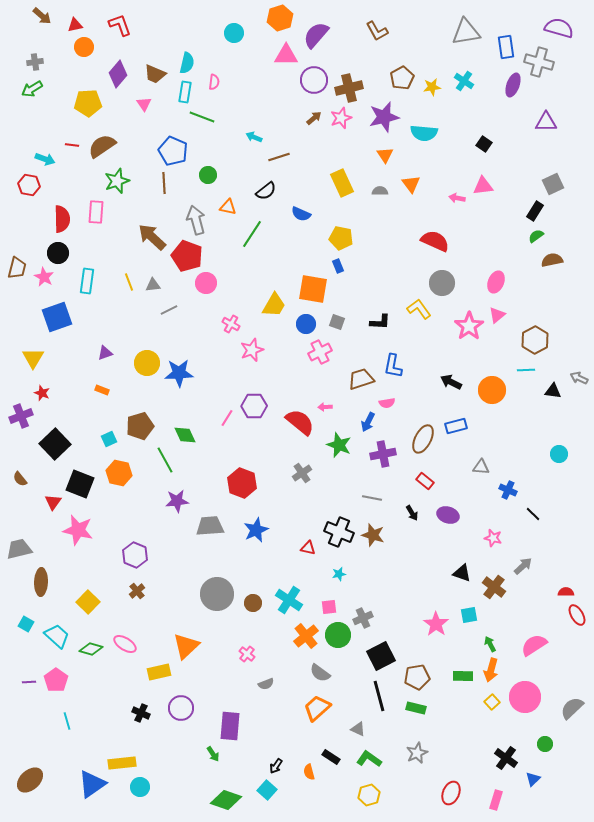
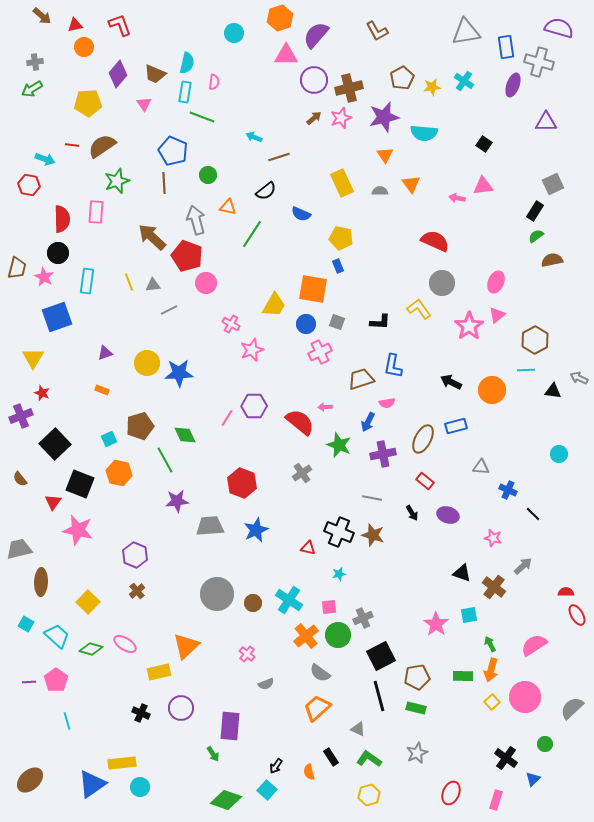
black rectangle at (331, 757): rotated 24 degrees clockwise
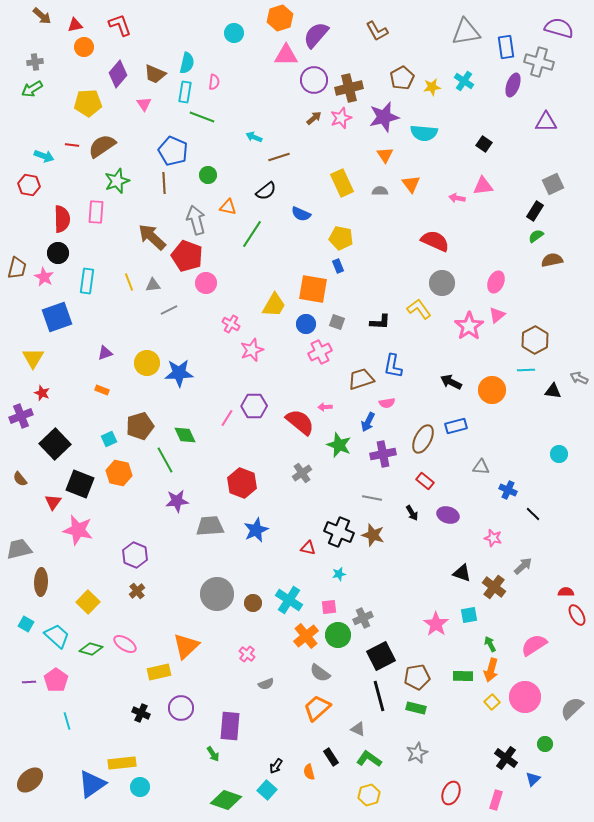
cyan arrow at (45, 159): moved 1 px left, 3 px up
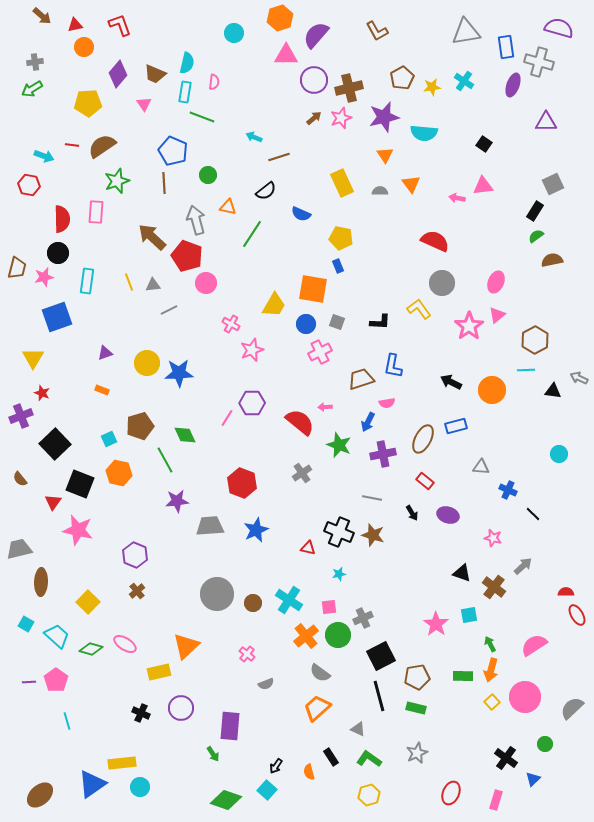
pink star at (44, 277): rotated 30 degrees clockwise
purple hexagon at (254, 406): moved 2 px left, 3 px up
brown ellipse at (30, 780): moved 10 px right, 15 px down
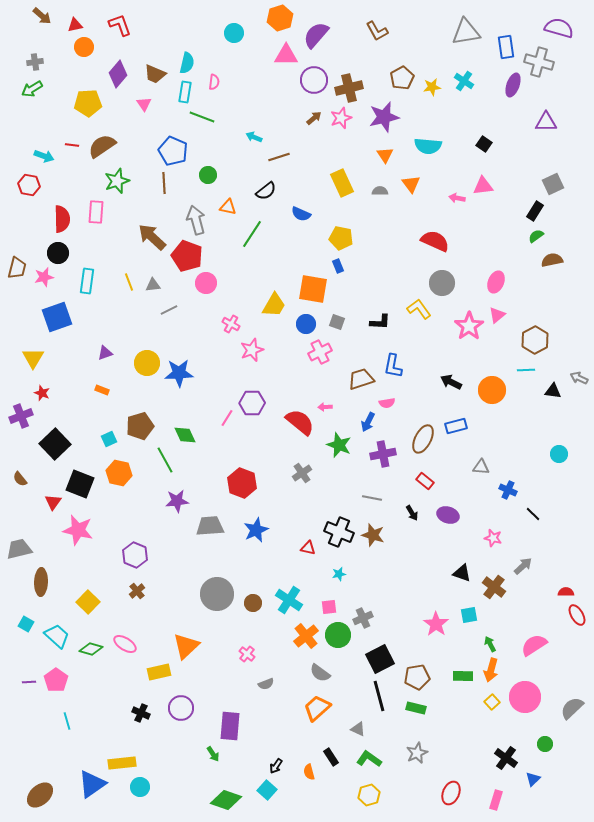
cyan semicircle at (424, 133): moved 4 px right, 13 px down
black square at (381, 656): moved 1 px left, 3 px down
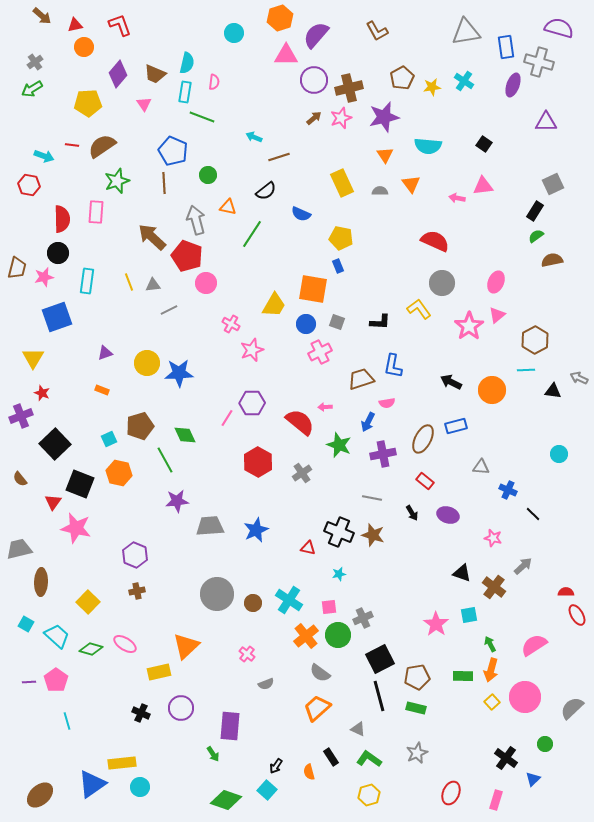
gray cross at (35, 62): rotated 28 degrees counterclockwise
red hexagon at (242, 483): moved 16 px right, 21 px up; rotated 8 degrees clockwise
pink star at (78, 530): moved 2 px left, 2 px up
brown cross at (137, 591): rotated 28 degrees clockwise
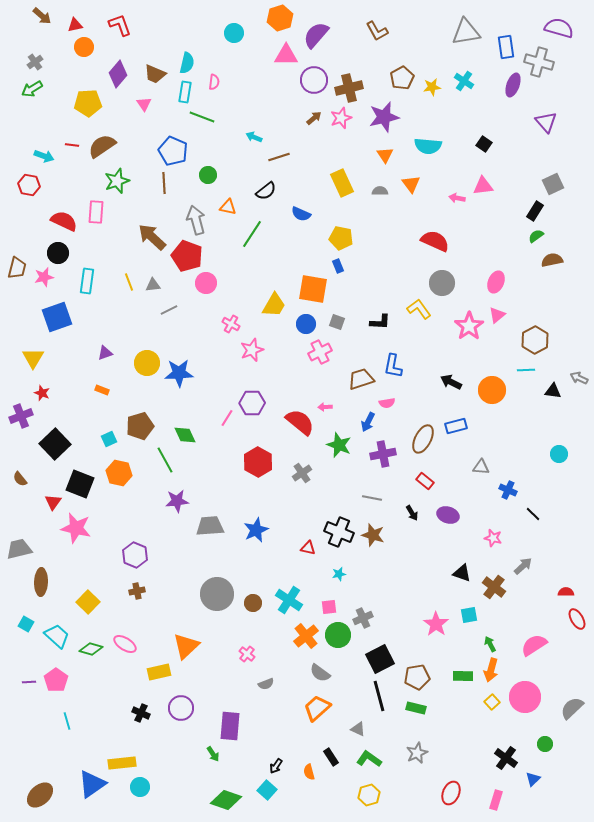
purple triangle at (546, 122): rotated 50 degrees clockwise
red semicircle at (62, 219): moved 2 px right, 2 px down; rotated 64 degrees counterclockwise
red ellipse at (577, 615): moved 4 px down
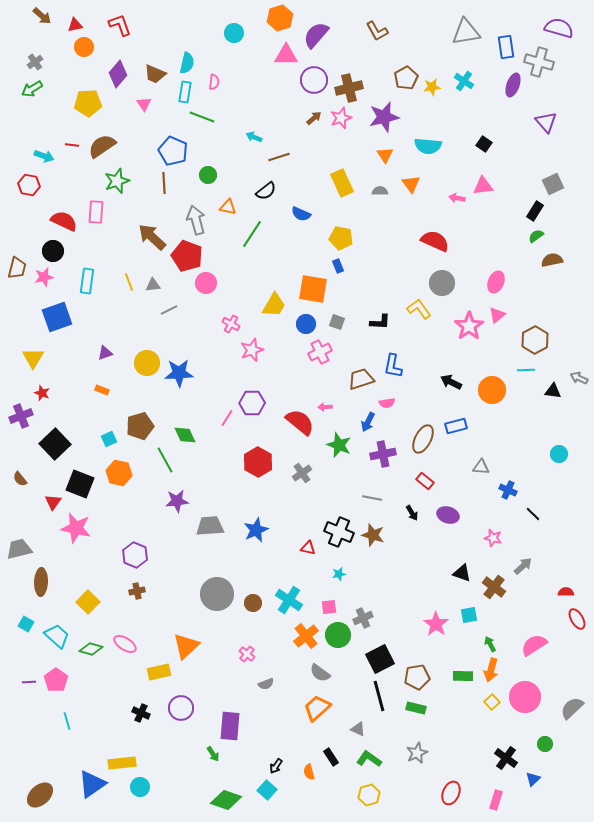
brown pentagon at (402, 78): moved 4 px right
black circle at (58, 253): moved 5 px left, 2 px up
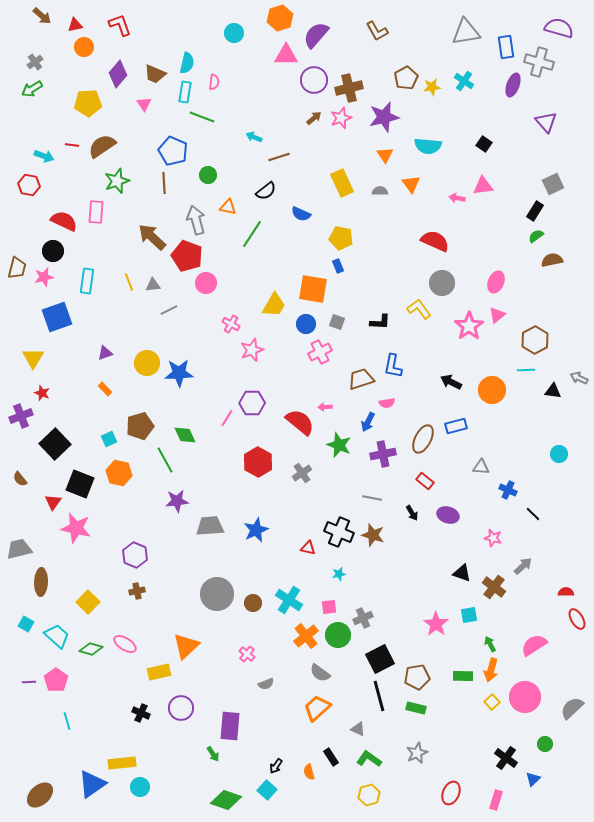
orange rectangle at (102, 390): moved 3 px right, 1 px up; rotated 24 degrees clockwise
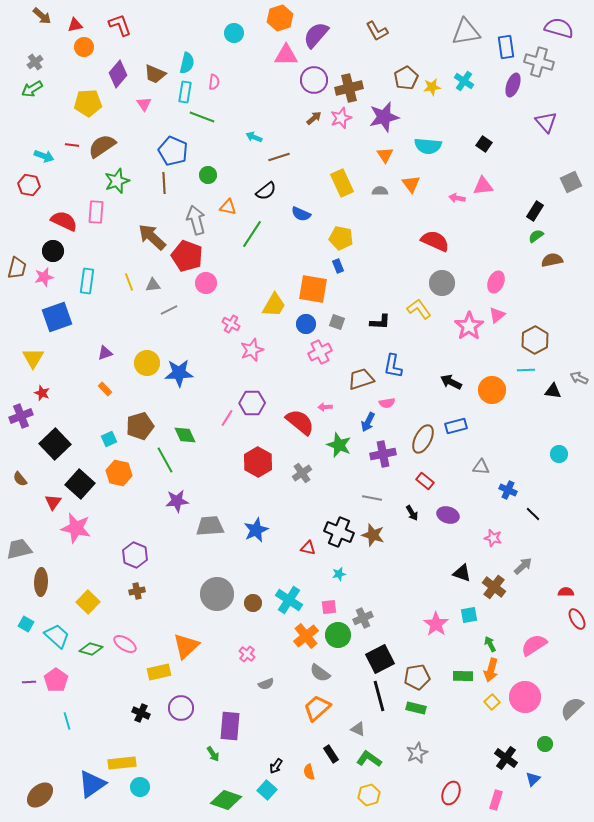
gray square at (553, 184): moved 18 px right, 2 px up
black square at (80, 484): rotated 20 degrees clockwise
black rectangle at (331, 757): moved 3 px up
